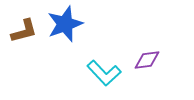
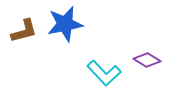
blue star: rotated 9 degrees clockwise
purple diamond: rotated 40 degrees clockwise
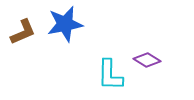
brown L-shape: moved 1 px left, 1 px down; rotated 8 degrees counterclockwise
cyan L-shape: moved 6 px right, 2 px down; rotated 44 degrees clockwise
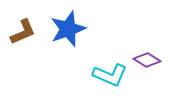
blue star: moved 3 px right, 5 px down; rotated 9 degrees counterclockwise
cyan L-shape: rotated 68 degrees counterclockwise
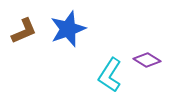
brown L-shape: moved 1 px right, 1 px up
cyan L-shape: rotated 100 degrees clockwise
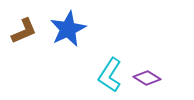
blue star: rotated 6 degrees counterclockwise
purple diamond: moved 18 px down
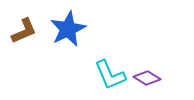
cyan L-shape: rotated 56 degrees counterclockwise
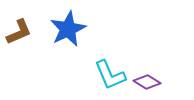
brown L-shape: moved 5 px left, 1 px down
purple diamond: moved 4 px down
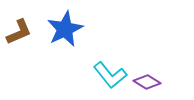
blue star: moved 3 px left
cyan L-shape: rotated 16 degrees counterclockwise
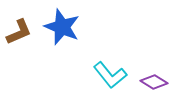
blue star: moved 3 px left, 2 px up; rotated 24 degrees counterclockwise
purple diamond: moved 7 px right
